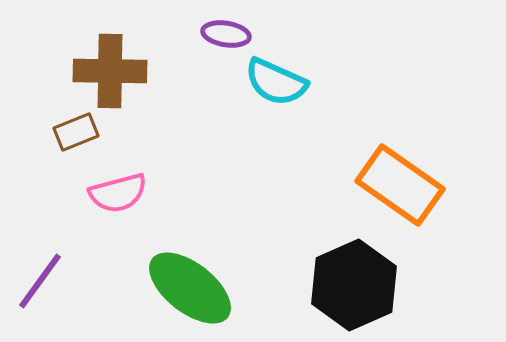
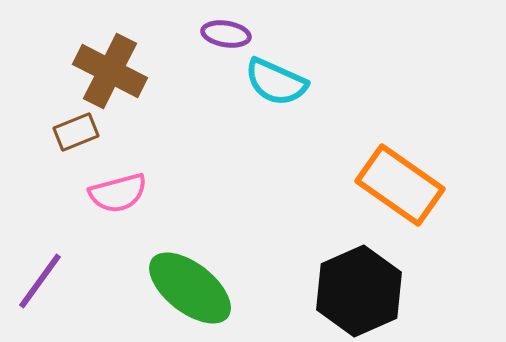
brown cross: rotated 26 degrees clockwise
black hexagon: moved 5 px right, 6 px down
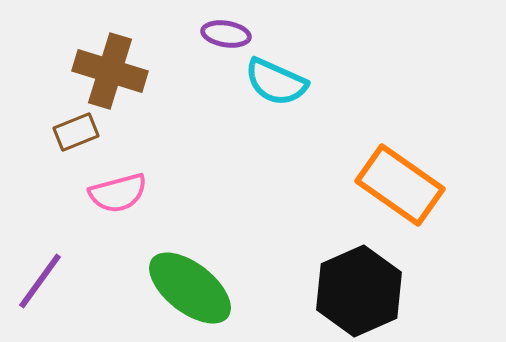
brown cross: rotated 10 degrees counterclockwise
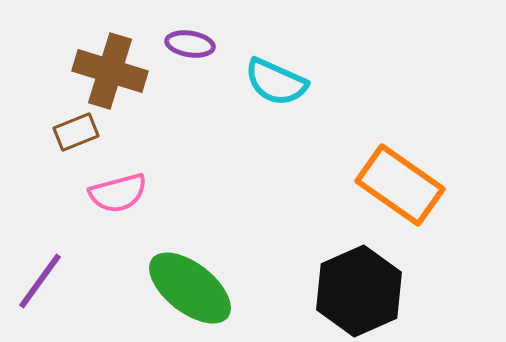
purple ellipse: moved 36 px left, 10 px down
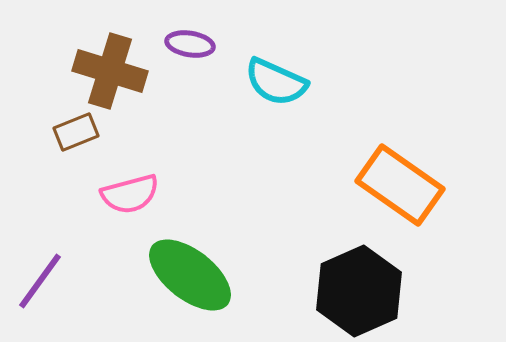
pink semicircle: moved 12 px right, 1 px down
green ellipse: moved 13 px up
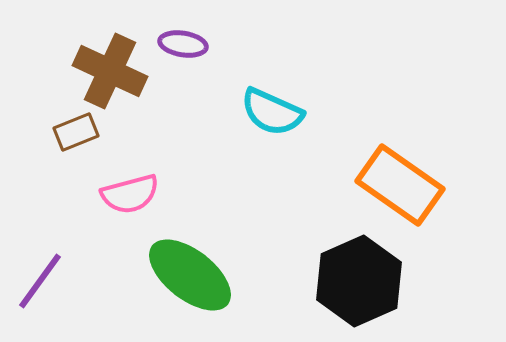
purple ellipse: moved 7 px left
brown cross: rotated 8 degrees clockwise
cyan semicircle: moved 4 px left, 30 px down
black hexagon: moved 10 px up
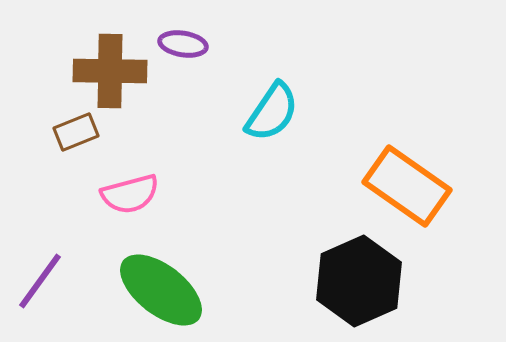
brown cross: rotated 24 degrees counterclockwise
cyan semicircle: rotated 80 degrees counterclockwise
orange rectangle: moved 7 px right, 1 px down
green ellipse: moved 29 px left, 15 px down
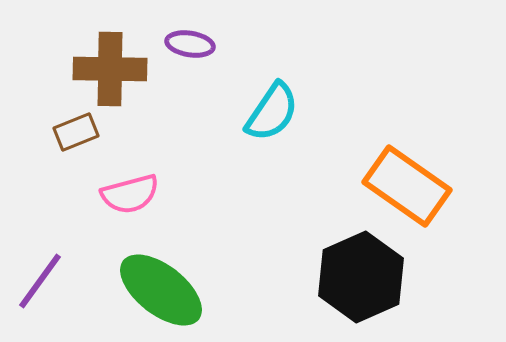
purple ellipse: moved 7 px right
brown cross: moved 2 px up
black hexagon: moved 2 px right, 4 px up
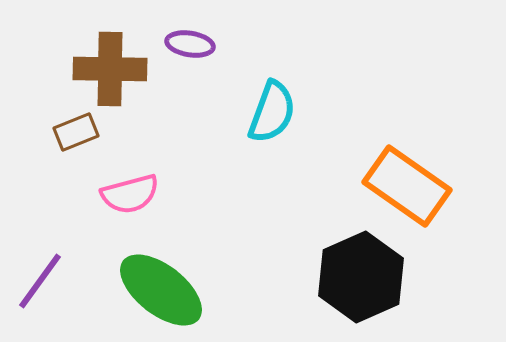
cyan semicircle: rotated 14 degrees counterclockwise
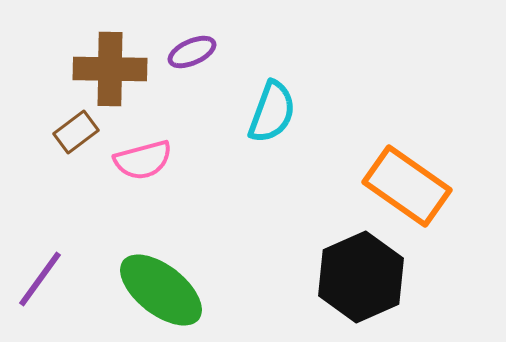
purple ellipse: moved 2 px right, 8 px down; rotated 33 degrees counterclockwise
brown rectangle: rotated 15 degrees counterclockwise
pink semicircle: moved 13 px right, 34 px up
purple line: moved 2 px up
